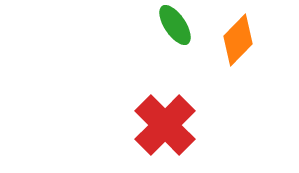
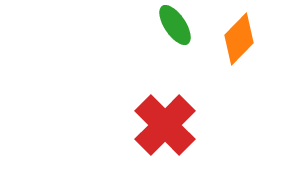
orange diamond: moved 1 px right, 1 px up
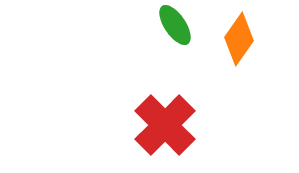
orange diamond: rotated 9 degrees counterclockwise
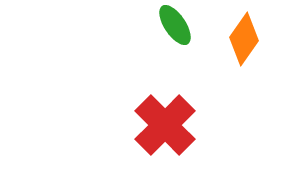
orange diamond: moved 5 px right
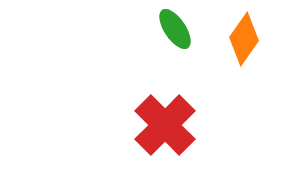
green ellipse: moved 4 px down
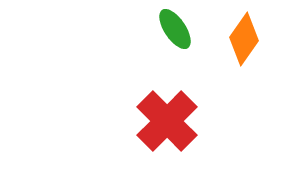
red cross: moved 2 px right, 4 px up
